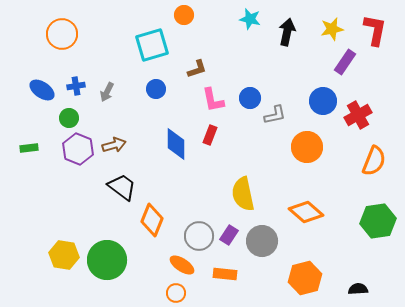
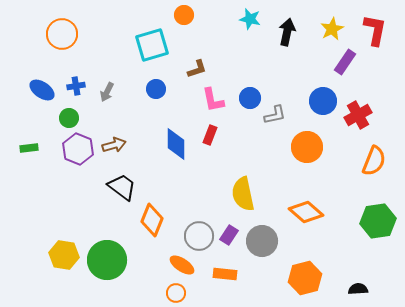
yellow star at (332, 29): rotated 15 degrees counterclockwise
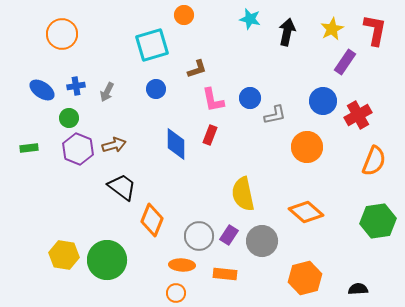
orange ellipse at (182, 265): rotated 30 degrees counterclockwise
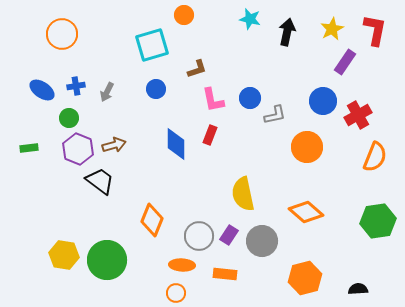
orange semicircle at (374, 161): moved 1 px right, 4 px up
black trapezoid at (122, 187): moved 22 px left, 6 px up
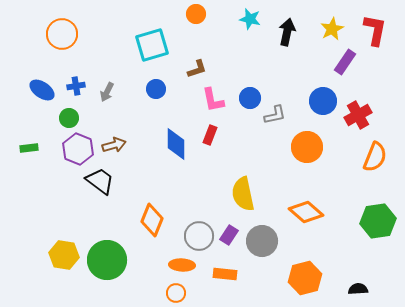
orange circle at (184, 15): moved 12 px right, 1 px up
